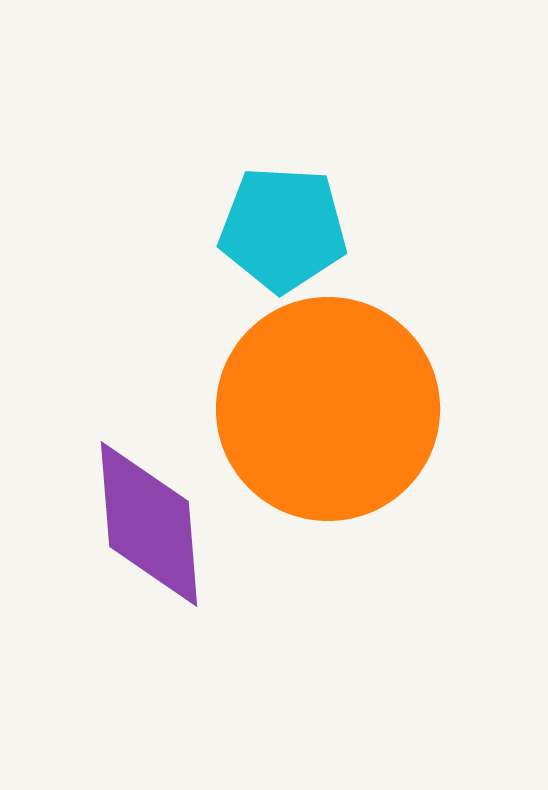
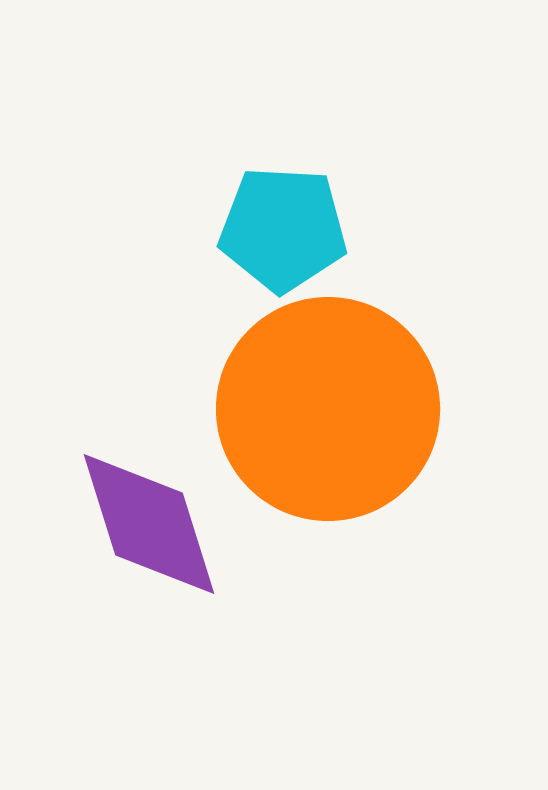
purple diamond: rotated 13 degrees counterclockwise
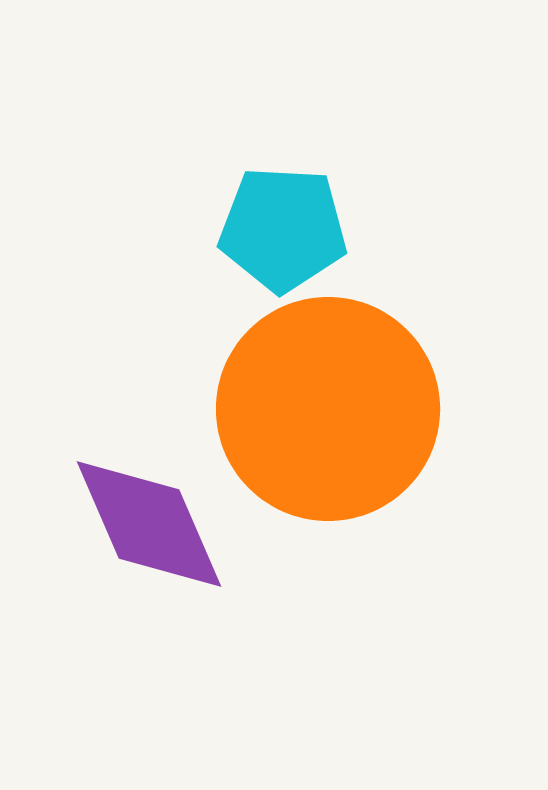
purple diamond: rotated 6 degrees counterclockwise
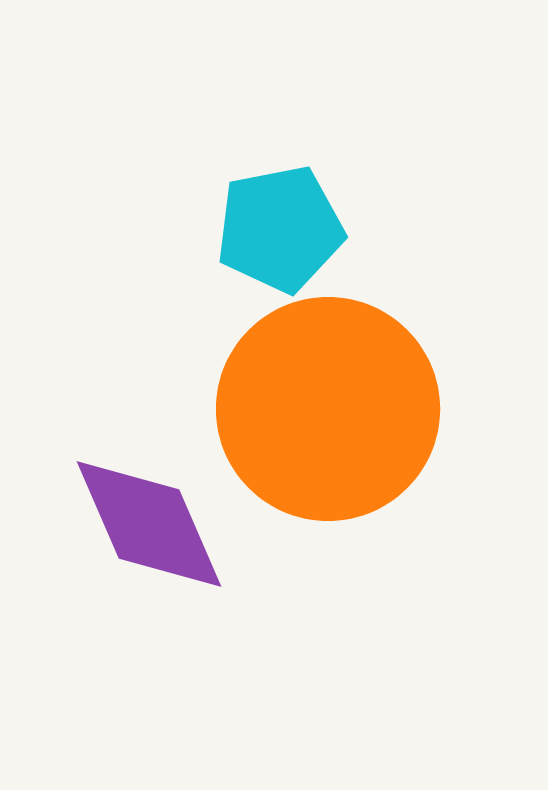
cyan pentagon: moved 3 px left; rotated 14 degrees counterclockwise
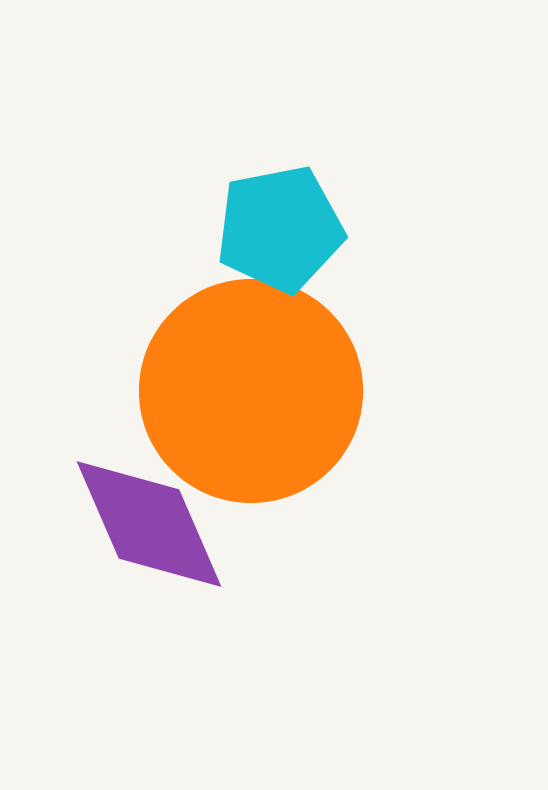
orange circle: moved 77 px left, 18 px up
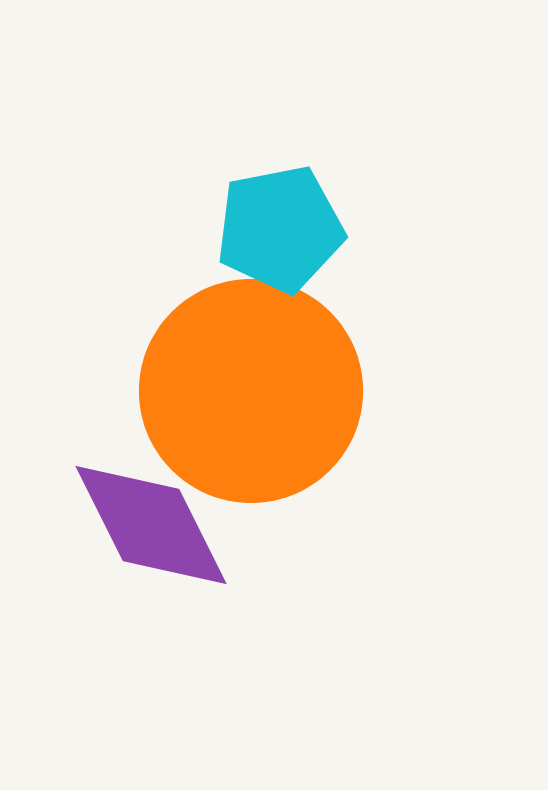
purple diamond: moved 2 px right, 1 px down; rotated 3 degrees counterclockwise
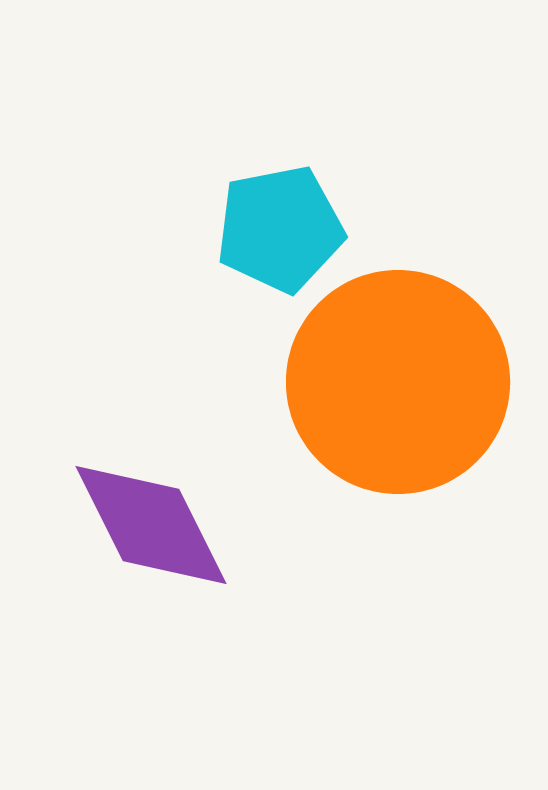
orange circle: moved 147 px right, 9 px up
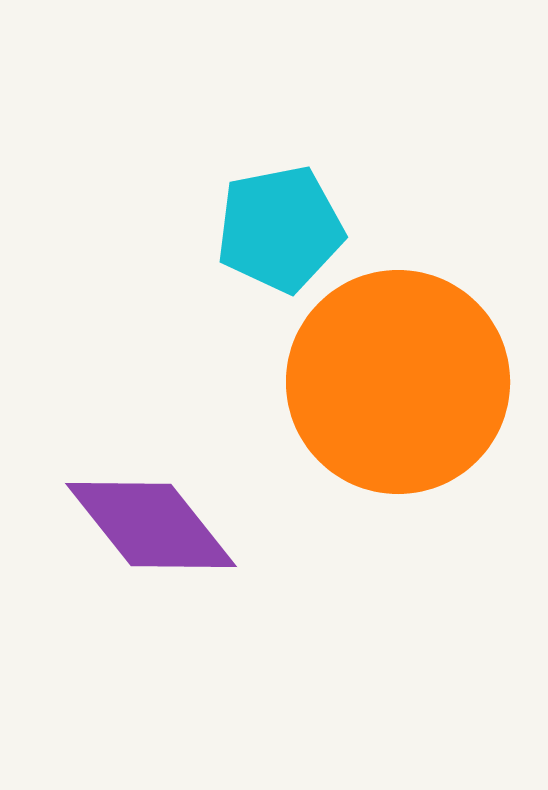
purple diamond: rotated 12 degrees counterclockwise
